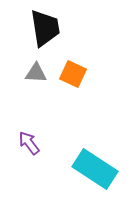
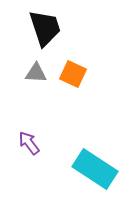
black trapezoid: rotated 9 degrees counterclockwise
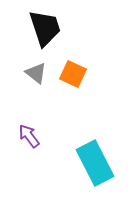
gray triangle: rotated 35 degrees clockwise
purple arrow: moved 7 px up
cyan rectangle: moved 6 px up; rotated 30 degrees clockwise
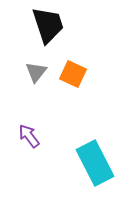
black trapezoid: moved 3 px right, 3 px up
gray triangle: moved 1 px up; rotated 30 degrees clockwise
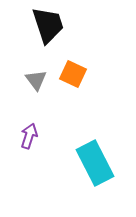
gray triangle: moved 8 px down; rotated 15 degrees counterclockwise
purple arrow: rotated 55 degrees clockwise
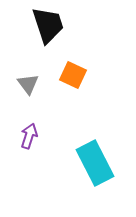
orange square: moved 1 px down
gray triangle: moved 8 px left, 4 px down
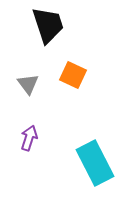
purple arrow: moved 2 px down
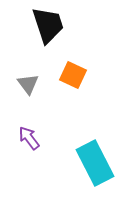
purple arrow: rotated 55 degrees counterclockwise
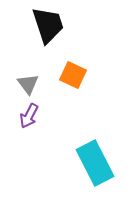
purple arrow: moved 22 px up; rotated 115 degrees counterclockwise
